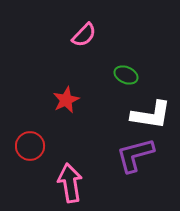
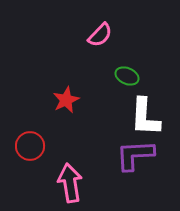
pink semicircle: moved 16 px right
green ellipse: moved 1 px right, 1 px down
white L-shape: moved 6 px left, 2 px down; rotated 84 degrees clockwise
purple L-shape: rotated 12 degrees clockwise
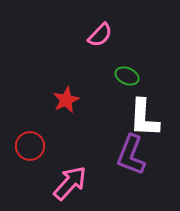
white L-shape: moved 1 px left, 1 px down
purple L-shape: moved 4 px left; rotated 66 degrees counterclockwise
pink arrow: rotated 51 degrees clockwise
